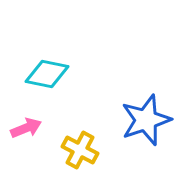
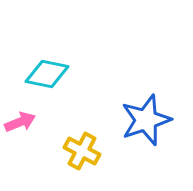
pink arrow: moved 6 px left, 6 px up
yellow cross: moved 2 px right, 1 px down
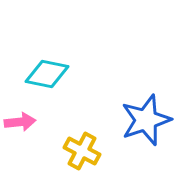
pink arrow: rotated 16 degrees clockwise
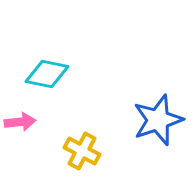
blue star: moved 12 px right
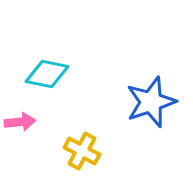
blue star: moved 7 px left, 18 px up
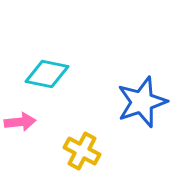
blue star: moved 9 px left
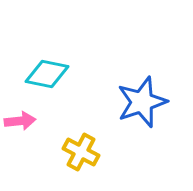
pink arrow: moved 1 px up
yellow cross: moved 1 px left, 1 px down
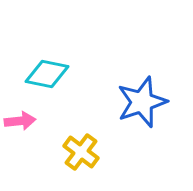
yellow cross: rotated 9 degrees clockwise
